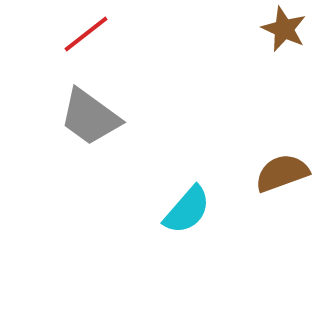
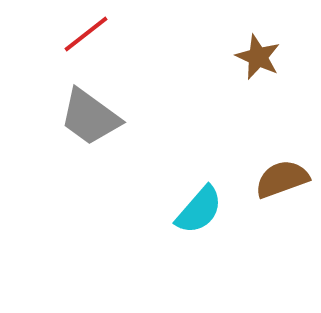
brown star: moved 26 px left, 28 px down
brown semicircle: moved 6 px down
cyan semicircle: moved 12 px right
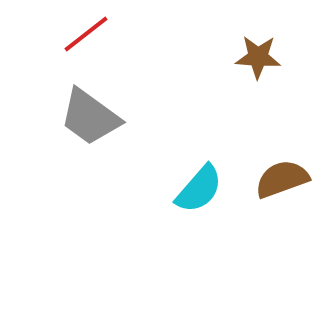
brown star: rotated 21 degrees counterclockwise
cyan semicircle: moved 21 px up
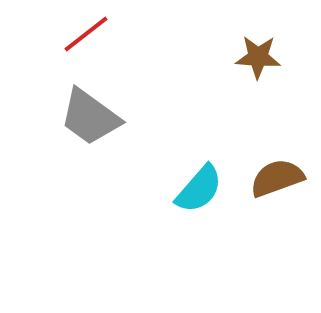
brown semicircle: moved 5 px left, 1 px up
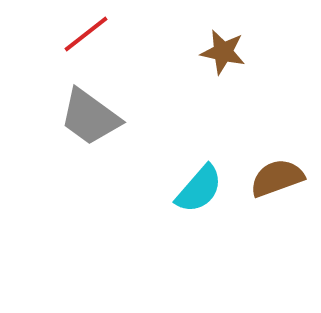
brown star: moved 35 px left, 5 px up; rotated 9 degrees clockwise
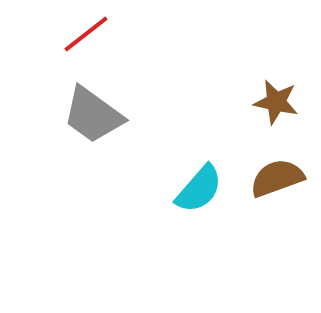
brown star: moved 53 px right, 50 px down
gray trapezoid: moved 3 px right, 2 px up
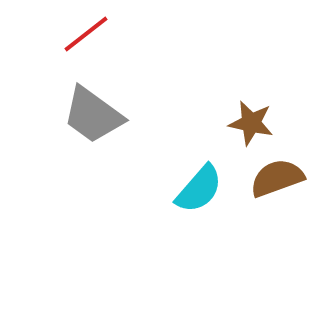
brown star: moved 25 px left, 21 px down
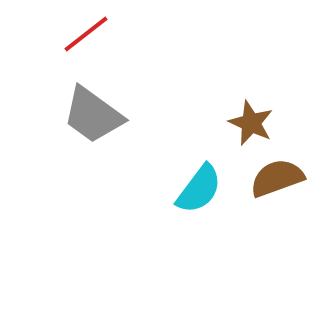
brown star: rotated 12 degrees clockwise
cyan semicircle: rotated 4 degrees counterclockwise
